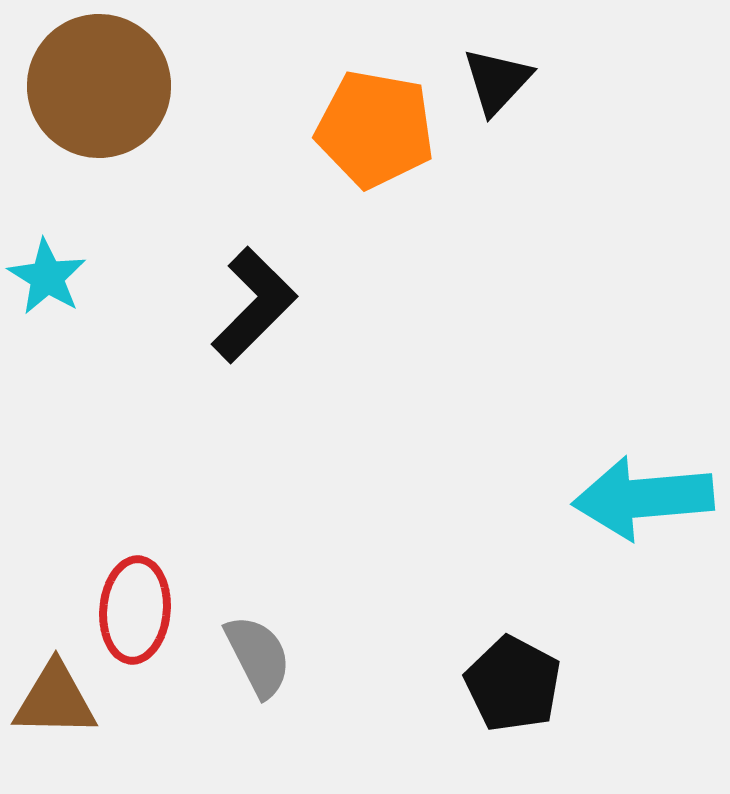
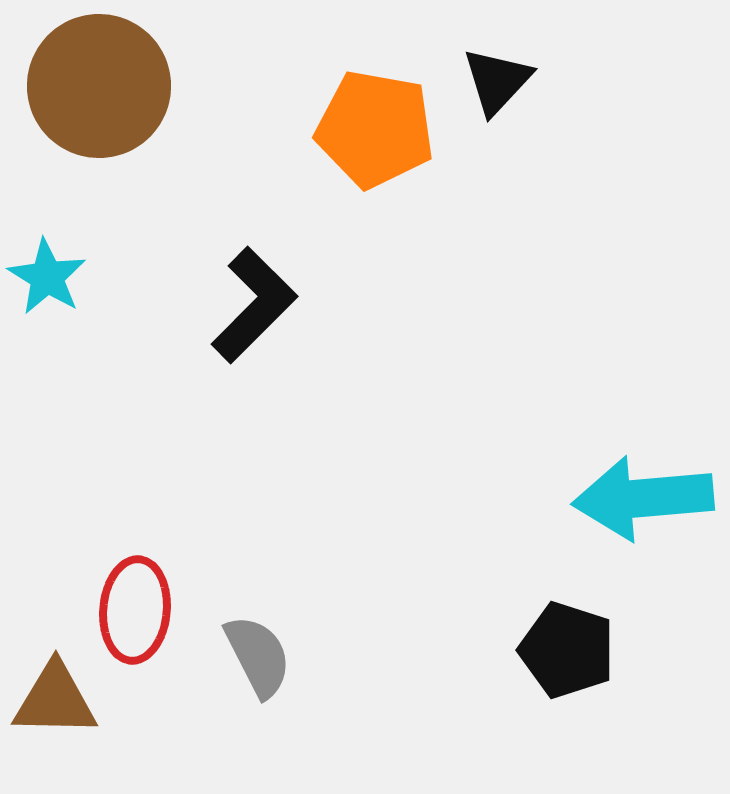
black pentagon: moved 54 px right, 34 px up; rotated 10 degrees counterclockwise
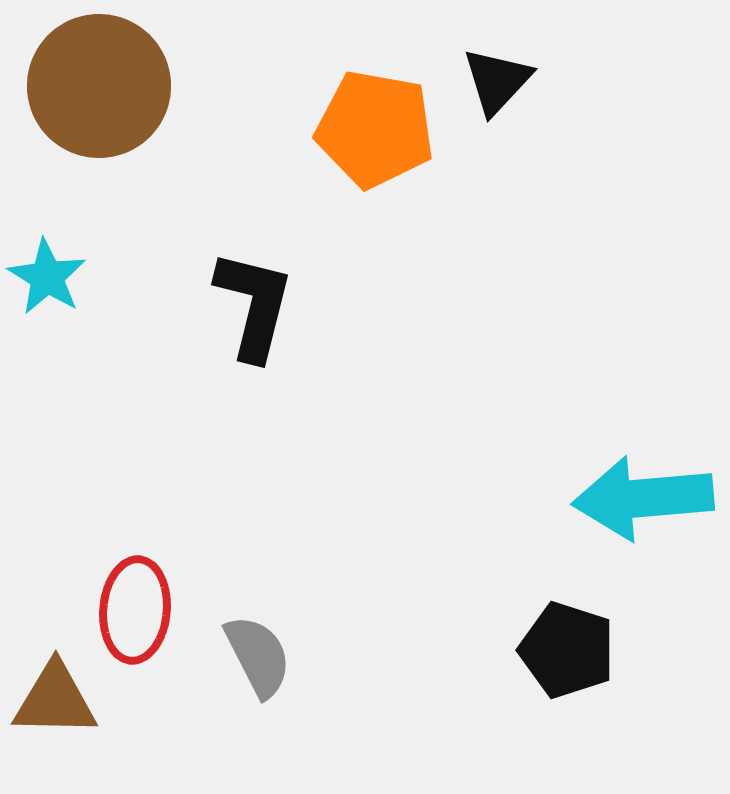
black L-shape: rotated 31 degrees counterclockwise
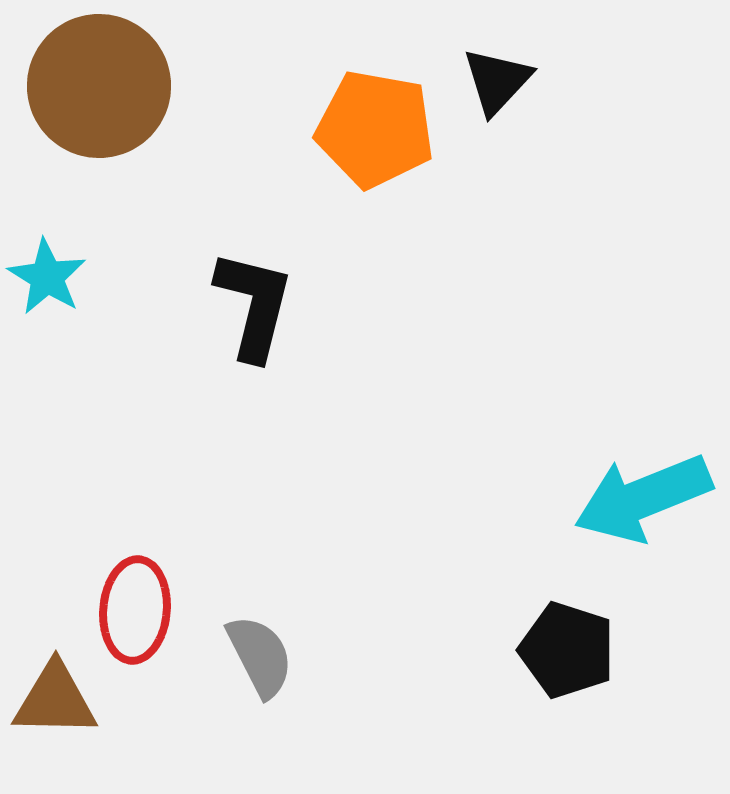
cyan arrow: rotated 17 degrees counterclockwise
gray semicircle: moved 2 px right
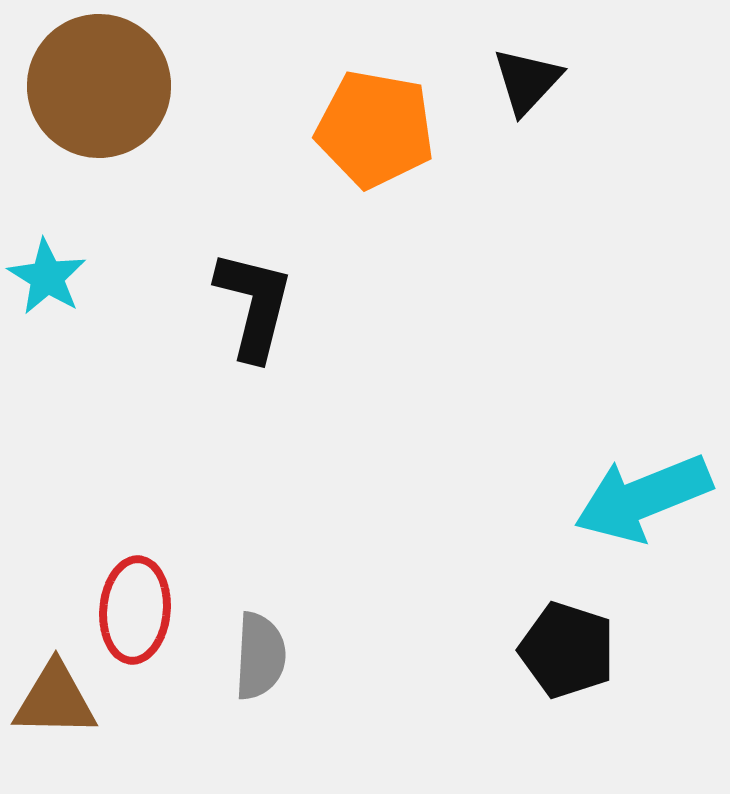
black triangle: moved 30 px right
gray semicircle: rotated 30 degrees clockwise
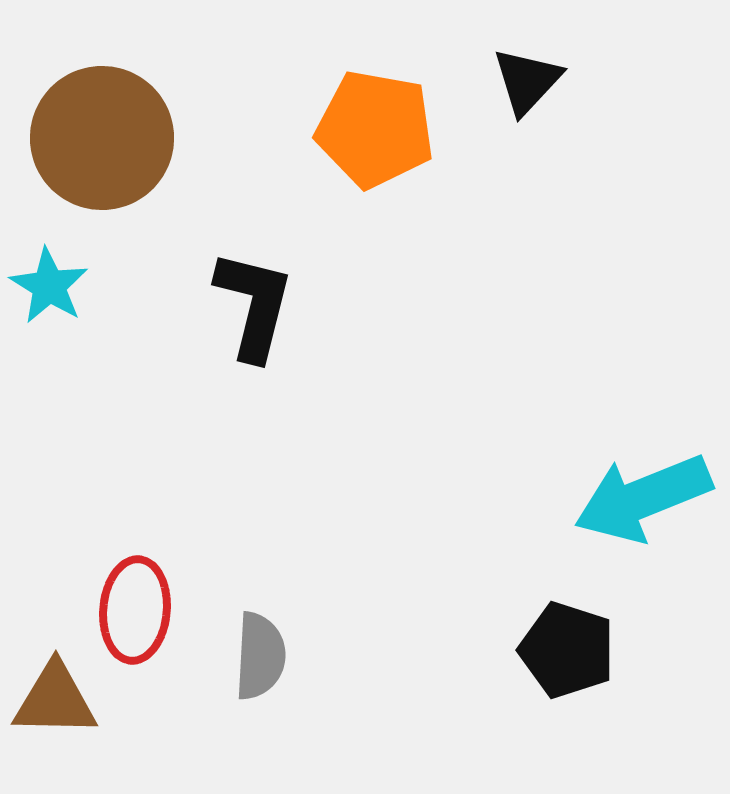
brown circle: moved 3 px right, 52 px down
cyan star: moved 2 px right, 9 px down
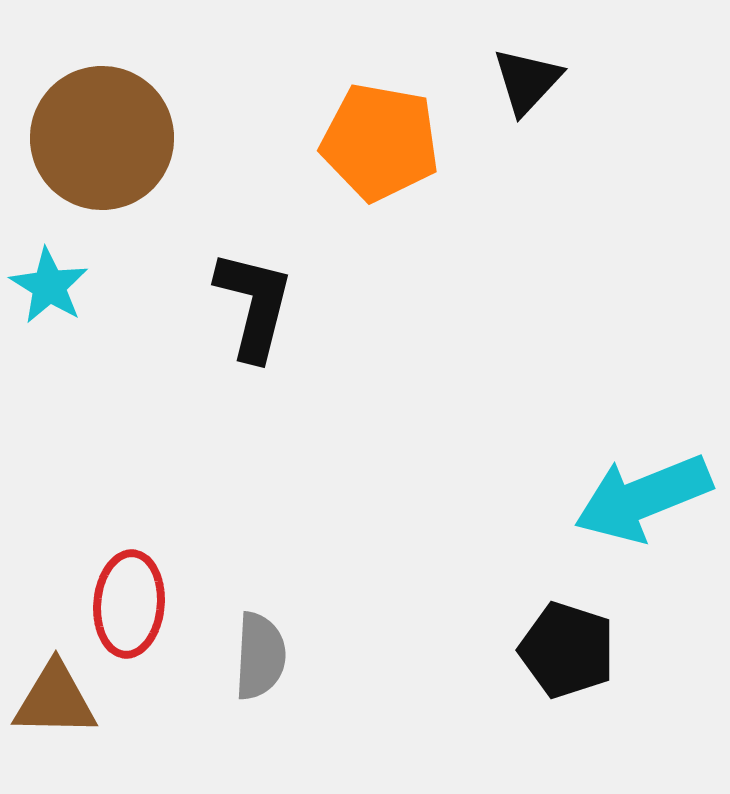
orange pentagon: moved 5 px right, 13 px down
red ellipse: moved 6 px left, 6 px up
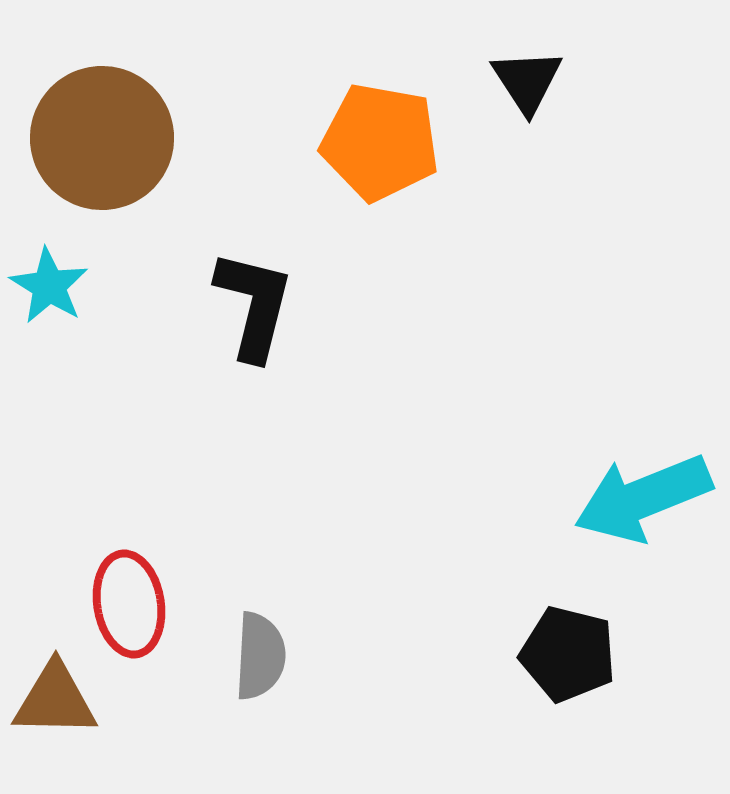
black triangle: rotated 16 degrees counterclockwise
red ellipse: rotated 14 degrees counterclockwise
black pentagon: moved 1 px right, 4 px down; rotated 4 degrees counterclockwise
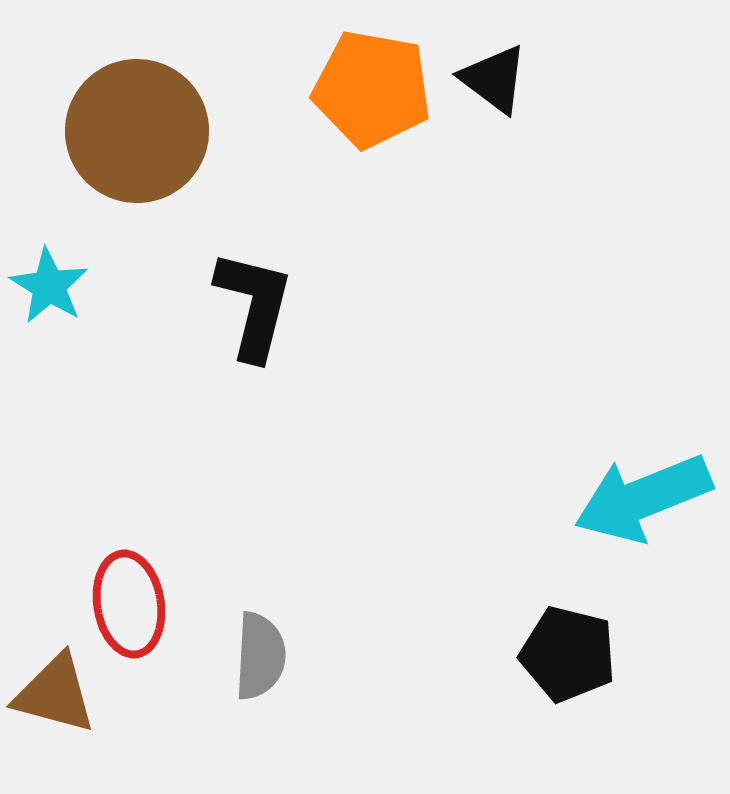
black triangle: moved 33 px left, 2 px up; rotated 20 degrees counterclockwise
brown circle: moved 35 px right, 7 px up
orange pentagon: moved 8 px left, 53 px up
brown triangle: moved 6 px up; rotated 14 degrees clockwise
